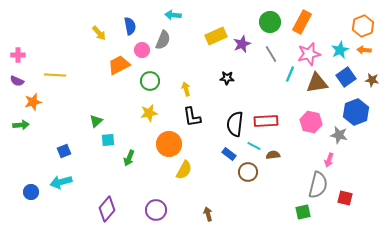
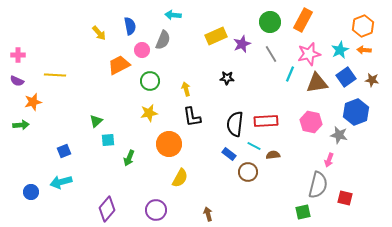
orange rectangle at (302, 22): moved 1 px right, 2 px up
yellow semicircle at (184, 170): moved 4 px left, 8 px down
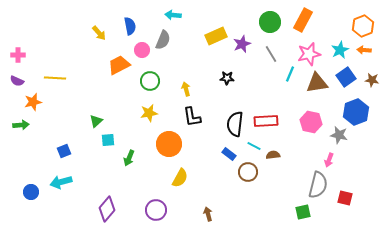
yellow line at (55, 75): moved 3 px down
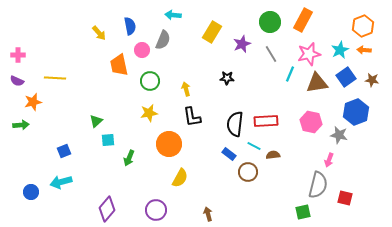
yellow rectangle at (216, 36): moved 4 px left, 4 px up; rotated 35 degrees counterclockwise
orange trapezoid at (119, 65): rotated 75 degrees counterclockwise
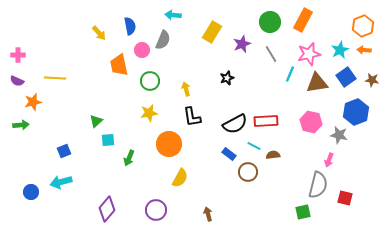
black star at (227, 78): rotated 24 degrees counterclockwise
black semicircle at (235, 124): rotated 125 degrees counterclockwise
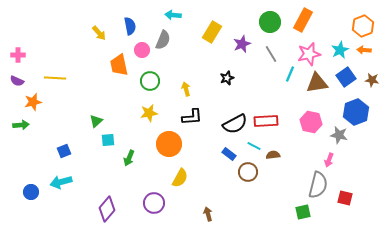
black L-shape at (192, 117): rotated 85 degrees counterclockwise
purple circle at (156, 210): moved 2 px left, 7 px up
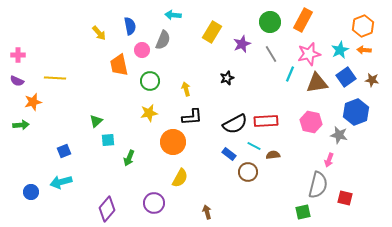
orange circle at (169, 144): moved 4 px right, 2 px up
brown arrow at (208, 214): moved 1 px left, 2 px up
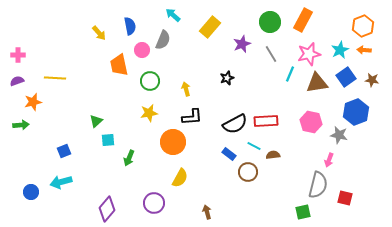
cyan arrow at (173, 15): rotated 35 degrees clockwise
yellow rectangle at (212, 32): moved 2 px left, 5 px up; rotated 10 degrees clockwise
purple semicircle at (17, 81): rotated 136 degrees clockwise
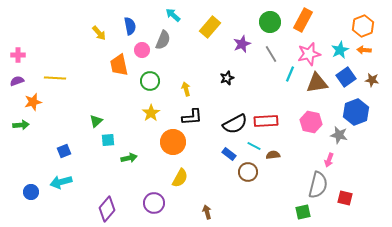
yellow star at (149, 113): moved 2 px right; rotated 24 degrees counterclockwise
green arrow at (129, 158): rotated 126 degrees counterclockwise
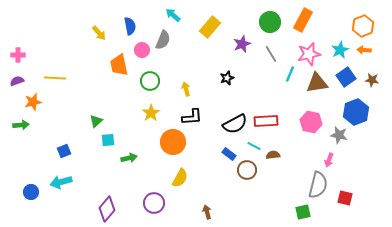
brown circle at (248, 172): moved 1 px left, 2 px up
